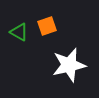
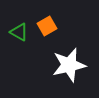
orange square: rotated 12 degrees counterclockwise
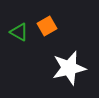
white star: moved 3 px down
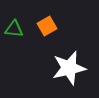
green triangle: moved 5 px left, 3 px up; rotated 24 degrees counterclockwise
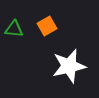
white star: moved 2 px up
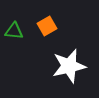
green triangle: moved 2 px down
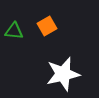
white star: moved 6 px left, 8 px down
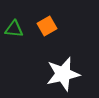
green triangle: moved 2 px up
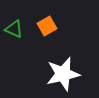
green triangle: rotated 18 degrees clockwise
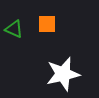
orange square: moved 2 px up; rotated 30 degrees clockwise
